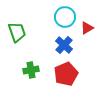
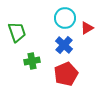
cyan circle: moved 1 px down
green cross: moved 1 px right, 9 px up
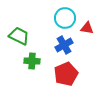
red triangle: rotated 40 degrees clockwise
green trapezoid: moved 2 px right, 4 px down; rotated 45 degrees counterclockwise
blue cross: rotated 18 degrees clockwise
green cross: rotated 14 degrees clockwise
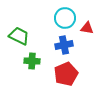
blue cross: rotated 18 degrees clockwise
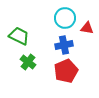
green cross: moved 4 px left, 1 px down; rotated 35 degrees clockwise
red pentagon: moved 3 px up
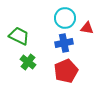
blue cross: moved 2 px up
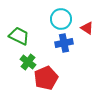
cyan circle: moved 4 px left, 1 px down
red triangle: rotated 24 degrees clockwise
red pentagon: moved 20 px left, 7 px down
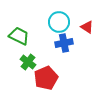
cyan circle: moved 2 px left, 3 px down
red triangle: moved 1 px up
